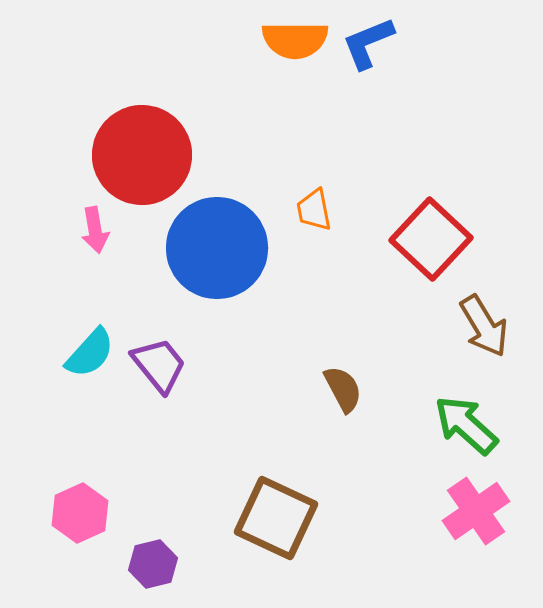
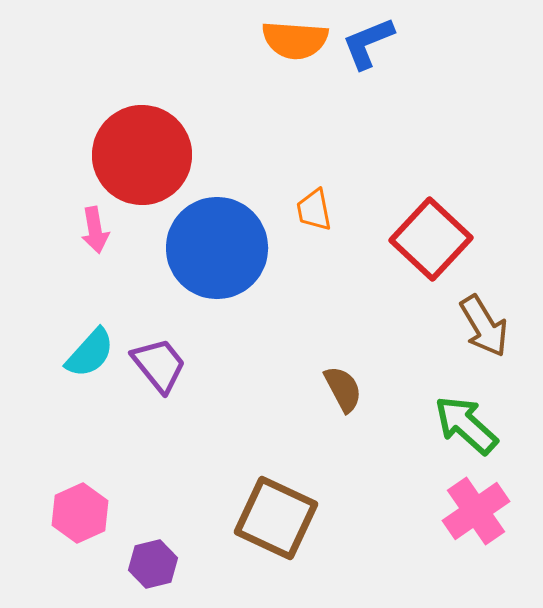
orange semicircle: rotated 4 degrees clockwise
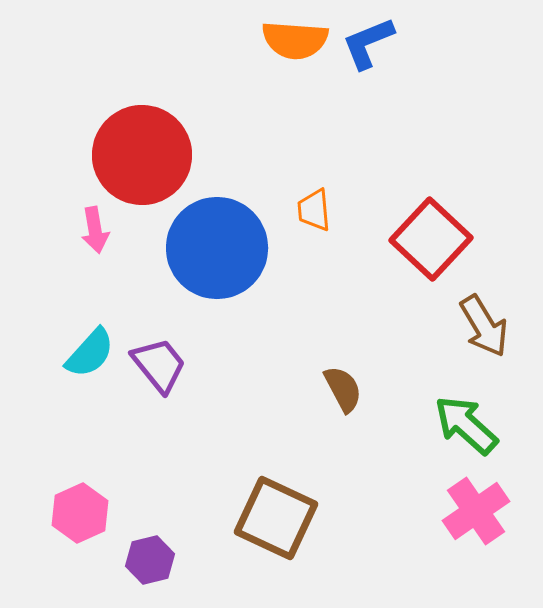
orange trapezoid: rotated 6 degrees clockwise
purple hexagon: moved 3 px left, 4 px up
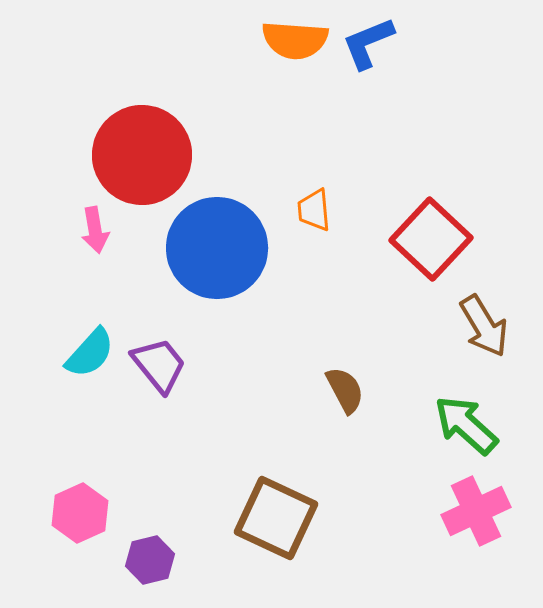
brown semicircle: moved 2 px right, 1 px down
pink cross: rotated 10 degrees clockwise
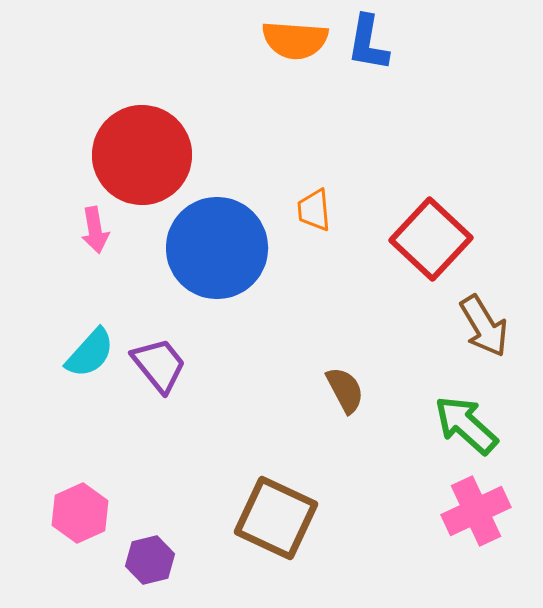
blue L-shape: rotated 58 degrees counterclockwise
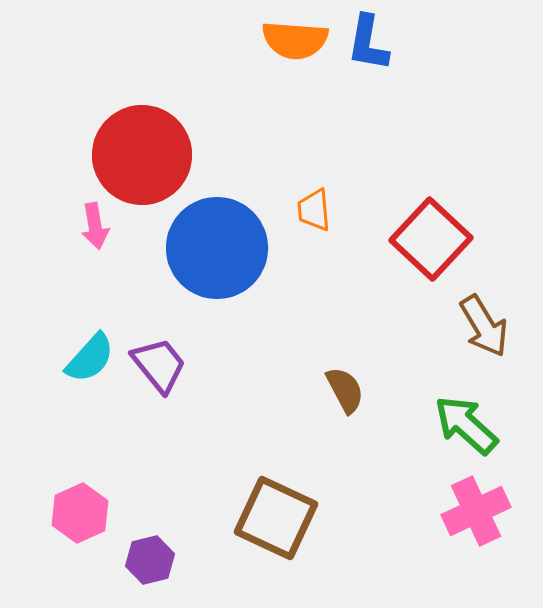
pink arrow: moved 4 px up
cyan semicircle: moved 5 px down
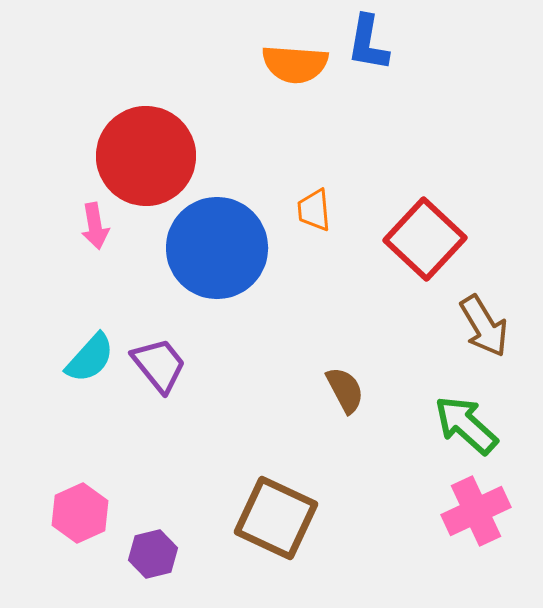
orange semicircle: moved 24 px down
red circle: moved 4 px right, 1 px down
red square: moved 6 px left
purple hexagon: moved 3 px right, 6 px up
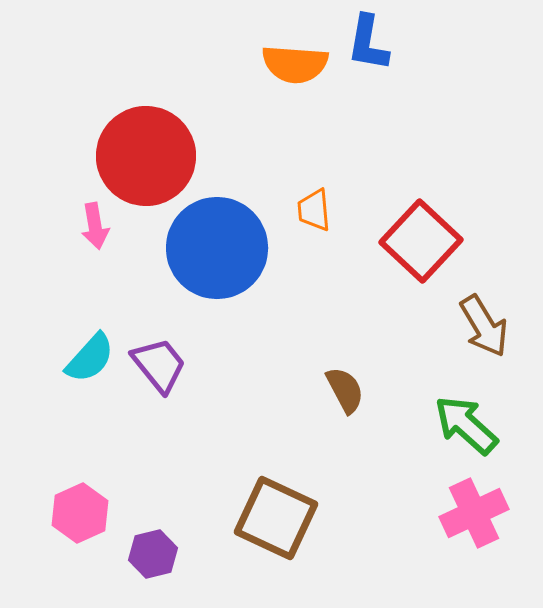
red square: moved 4 px left, 2 px down
pink cross: moved 2 px left, 2 px down
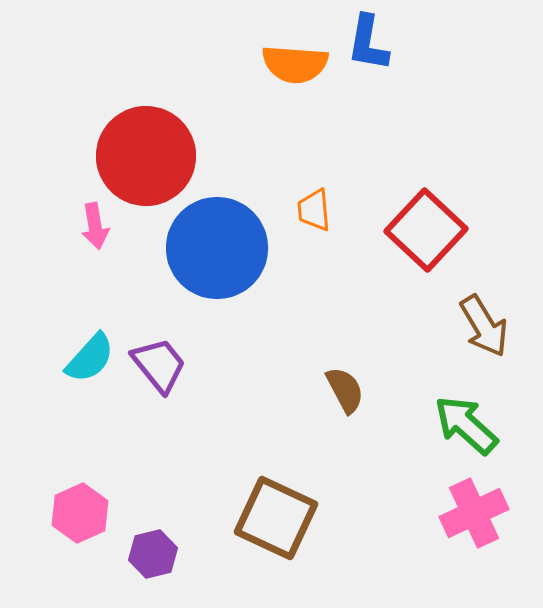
red square: moved 5 px right, 11 px up
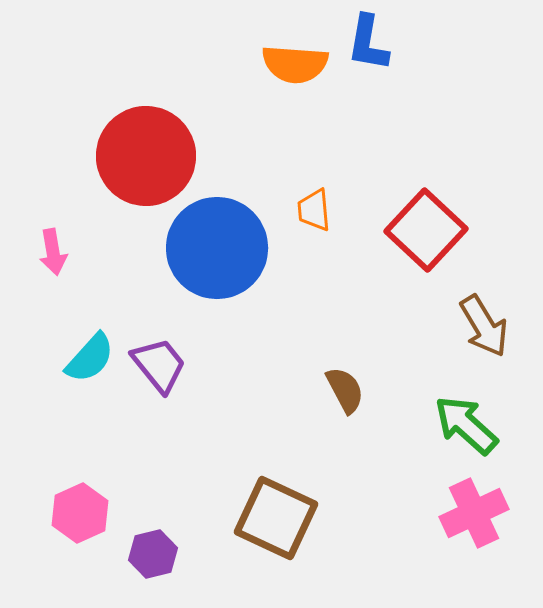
pink arrow: moved 42 px left, 26 px down
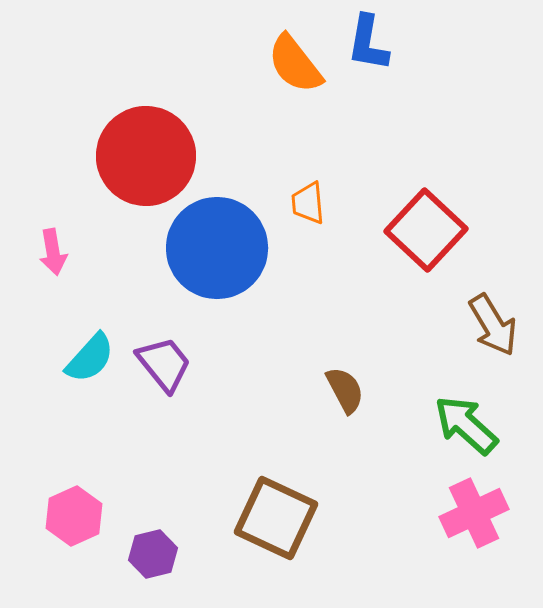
orange semicircle: rotated 48 degrees clockwise
orange trapezoid: moved 6 px left, 7 px up
brown arrow: moved 9 px right, 1 px up
purple trapezoid: moved 5 px right, 1 px up
pink hexagon: moved 6 px left, 3 px down
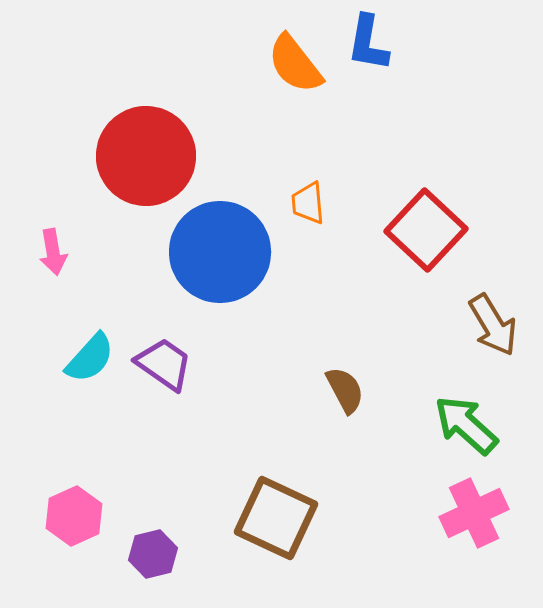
blue circle: moved 3 px right, 4 px down
purple trapezoid: rotated 16 degrees counterclockwise
